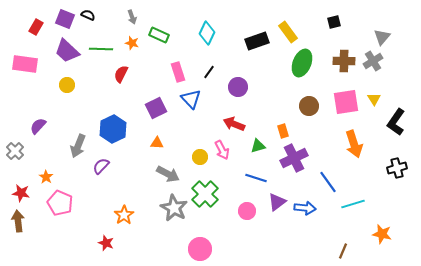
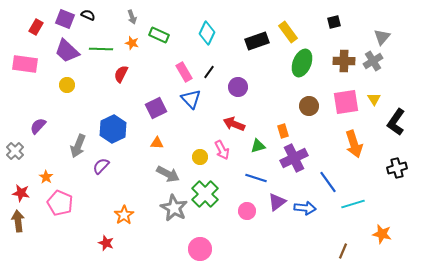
pink rectangle at (178, 72): moved 6 px right; rotated 12 degrees counterclockwise
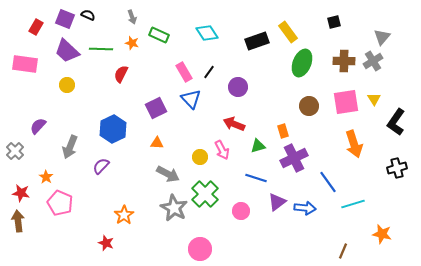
cyan diamond at (207, 33): rotated 60 degrees counterclockwise
gray arrow at (78, 146): moved 8 px left, 1 px down
pink circle at (247, 211): moved 6 px left
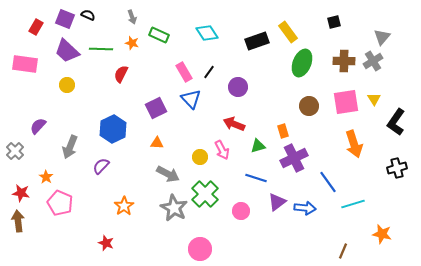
orange star at (124, 215): moved 9 px up
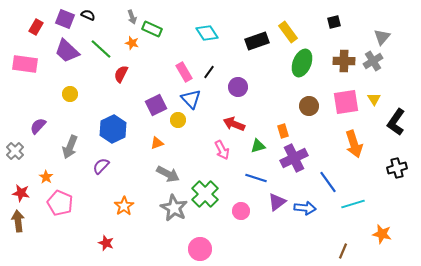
green rectangle at (159, 35): moved 7 px left, 6 px up
green line at (101, 49): rotated 40 degrees clockwise
yellow circle at (67, 85): moved 3 px right, 9 px down
purple square at (156, 108): moved 3 px up
orange triangle at (157, 143): rotated 24 degrees counterclockwise
yellow circle at (200, 157): moved 22 px left, 37 px up
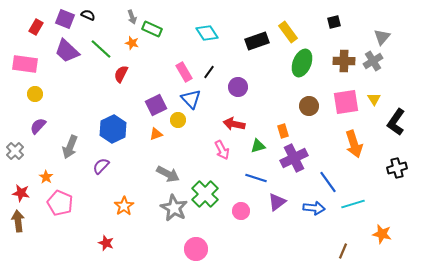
yellow circle at (70, 94): moved 35 px left
red arrow at (234, 124): rotated 10 degrees counterclockwise
orange triangle at (157, 143): moved 1 px left, 9 px up
blue arrow at (305, 208): moved 9 px right
pink circle at (200, 249): moved 4 px left
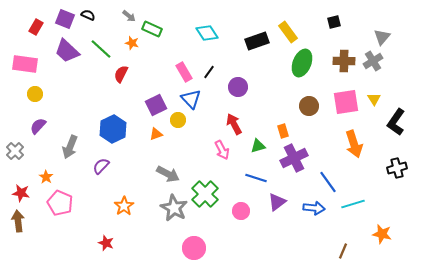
gray arrow at (132, 17): moved 3 px left, 1 px up; rotated 32 degrees counterclockwise
red arrow at (234, 124): rotated 50 degrees clockwise
pink circle at (196, 249): moved 2 px left, 1 px up
